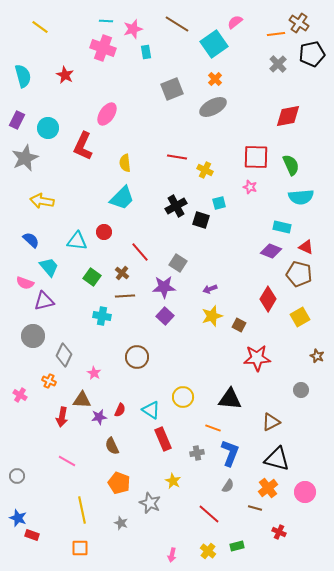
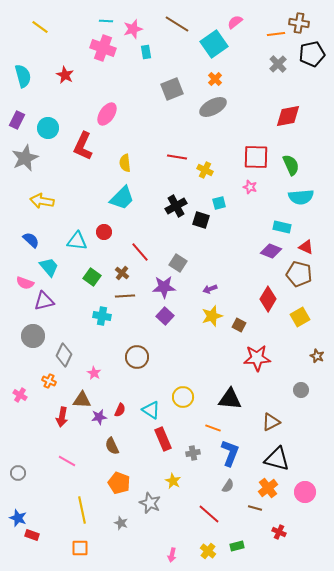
brown cross at (299, 23): rotated 24 degrees counterclockwise
gray cross at (197, 453): moved 4 px left
gray circle at (17, 476): moved 1 px right, 3 px up
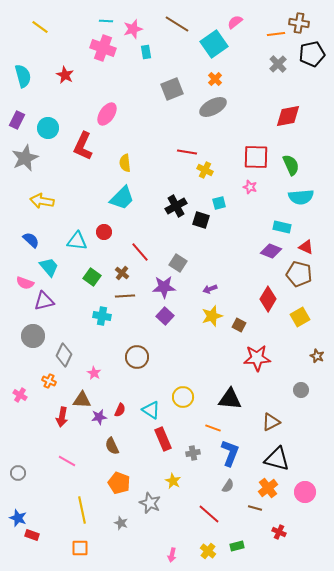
red line at (177, 157): moved 10 px right, 5 px up
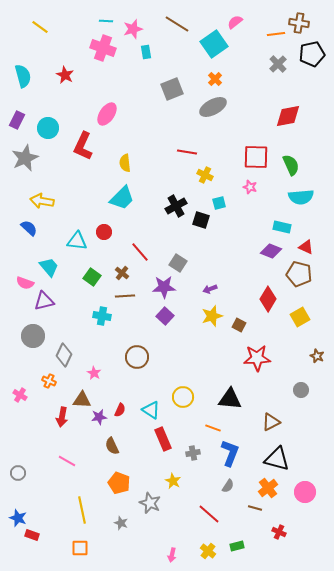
yellow cross at (205, 170): moved 5 px down
blue semicircle at (31, 240): moved 2 px left, 12 px up
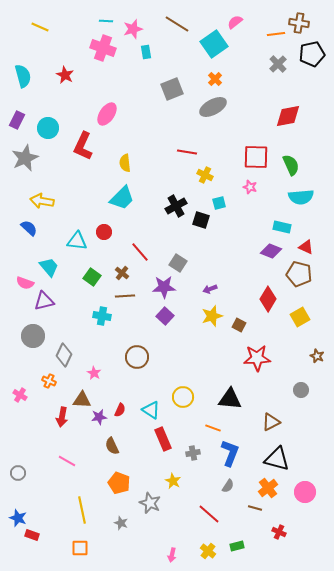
yellow line at (40, 27): rotated 12 degrees counterclockwise
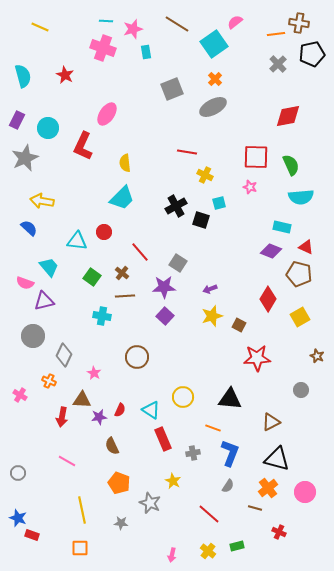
gray star at (121, 523): rotated 16 degrees counterclockwise
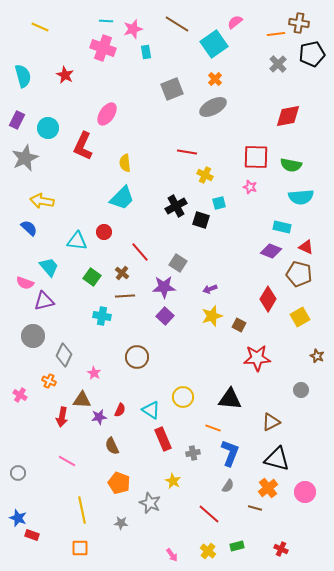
green semicircle at (291, 165): rotated 125 degrees clockwise
red cross at (279, 532): moved 2 px right, 17 px down
pink arrow at (172, 555): rotated 48 degrees counterclockwise
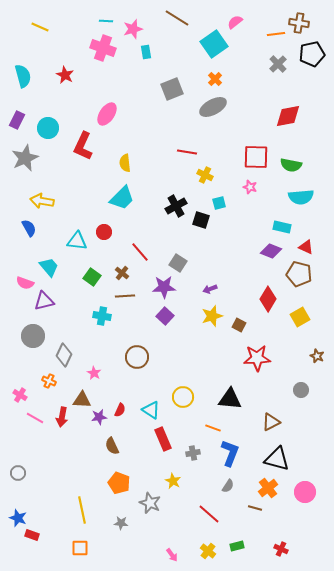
brown line at (177, 24): moved 6 px up
blue semicircle at (29, 228): rotated 18 degrees clockwise
pink line at (67, 461): moved 32 px left, 43 px up
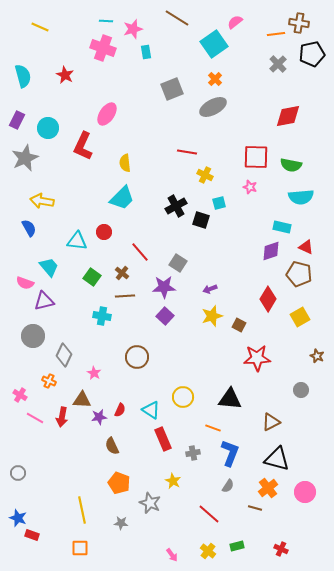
purple diamond at (271, 251): rotated 40 degrees counterclockwise
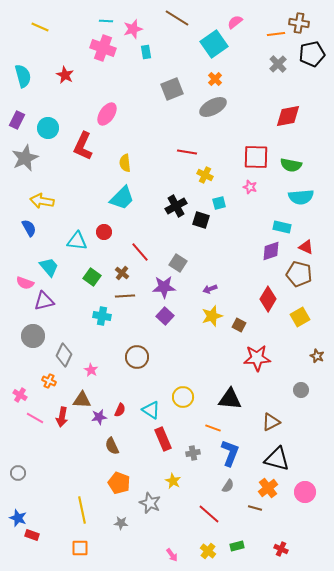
pink star at (94, 373): moved 3 px left, 3 px up
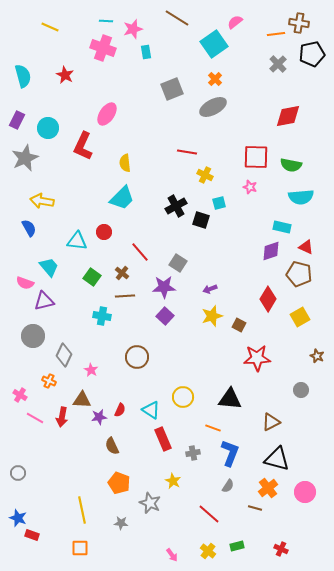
yellow line at (40, 27): moved 10 px right
